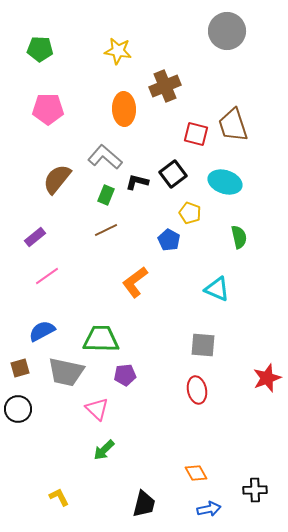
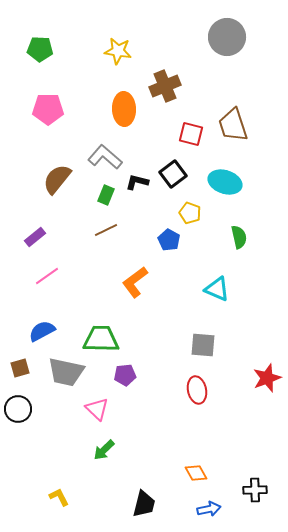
gray circle: moved 6 px down
red square: moved 5 px left
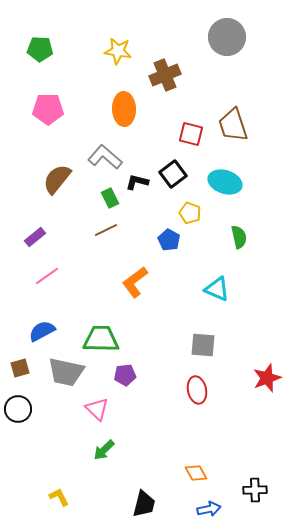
brown cross: moved 11 px up
green rectangle: moved 4 px right, 3 px down; rotated 48 degrees counterclockwise
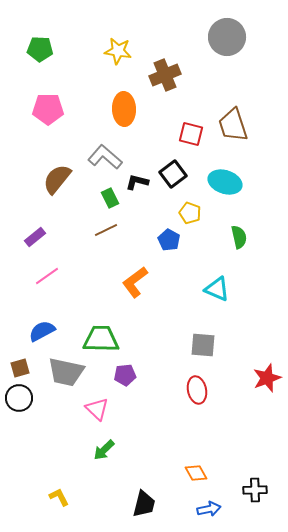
black circle: moved 1 px right, 11 px up
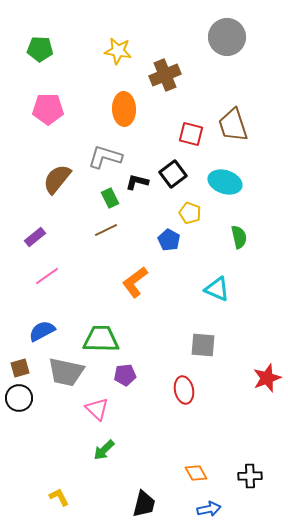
gray L-shape: rotated 24 degrees counterclockwise
red ellipse: moved 13 px left
black cross: moved 5 px left, 14 px up
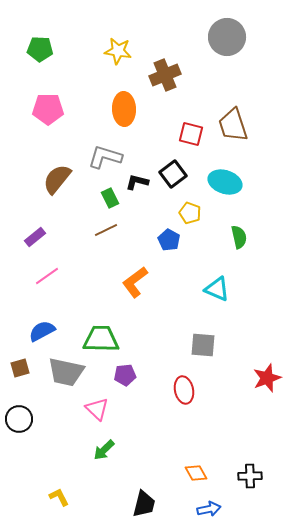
black circle: moved 21 px down
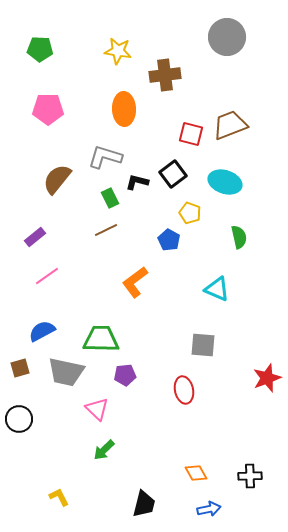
brown cross: rotated 16 degrees clockwise
brown trapezoid: moved 3 px left; rotated 87 degrees clockwise
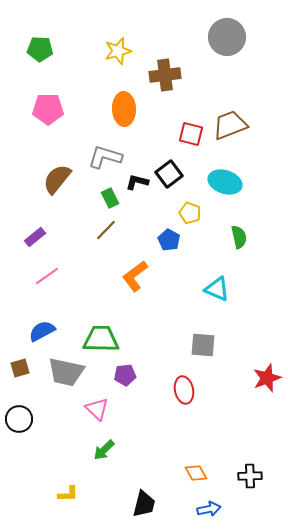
yellow star: rotated 24 degrees counterclockwise
black square: moved 4 px left
brown line: rotated 20 degrees counterclockwise
orange L-shape: moved 6 px up
yellow L-shape: moved 9 px right, 3 px up; rotated 115 degrees clockwise
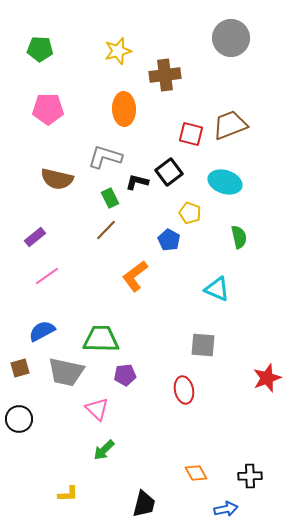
gray circle: moved 4 px right, 1 px down
black square: moved 2 px up
brown semicircle: rotated 116 degrees counterclockwise
blue arrow: moved 17 px right
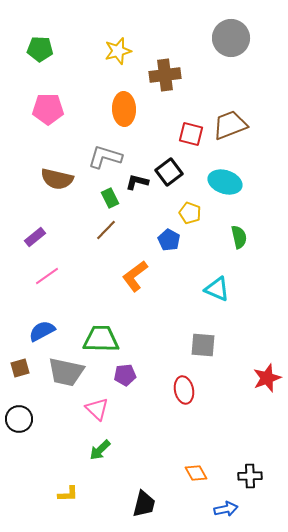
green arrow: moved 4 px left
